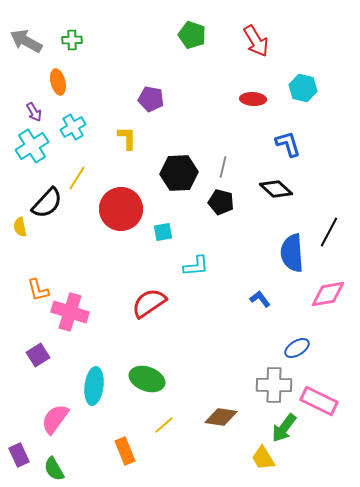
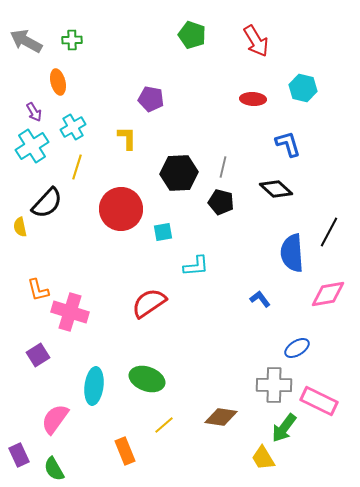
yellow line at (77, 178): moved 11 px up; rotated 15 degrees counterclockwise
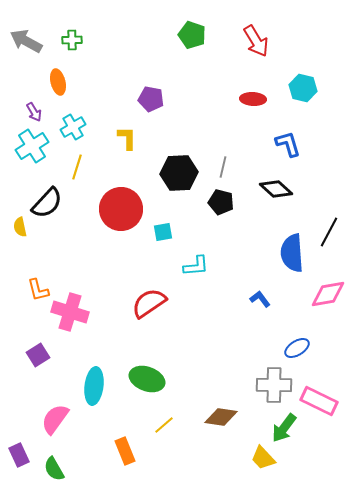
yellow trapezoid at (263, 458): rotated 12 degrees counterclockwise
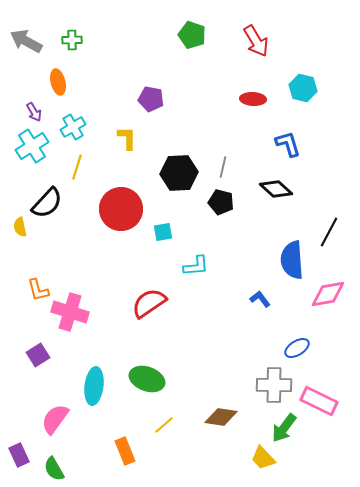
blue semicircle at (292, 253): moved 7 px down
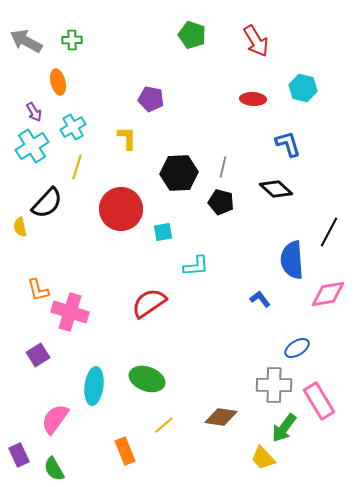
pink rectangle at (319, 401): rotated 33 degrees clockwise
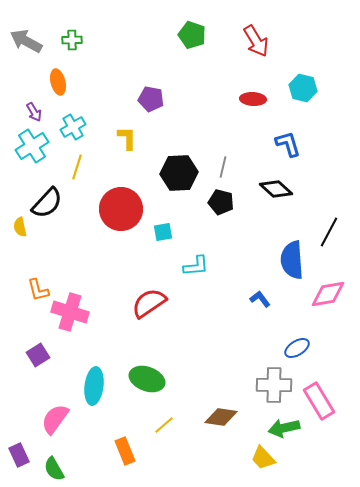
green arrow at (284, 428): rotated 40 degrees clockwise
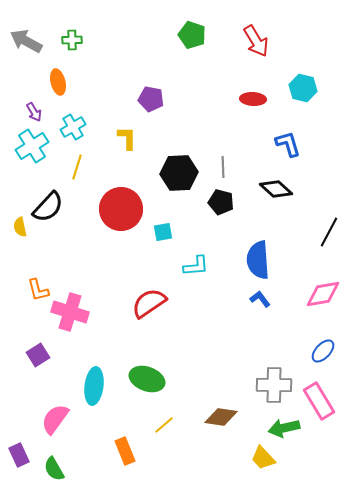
gray line at (223, 167): rotated 15 degrees counterclockwise
black semicircle at (47, 203): moved 1 px right, 4 px down
blue semicircle at (292, 260): moved 34 px left
pink diamond at (328, 294): moved 5 px left
blue ellipse at (297, 348): moved 26 px right, 3 px down; rotated 15 degrees counterclockwise
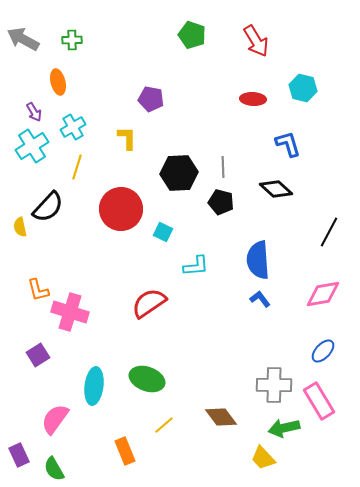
gray arrow at (26, 41): moved 3 px left, 2 px up
cyan square at (163, 232): rotated 36 degrees clockwise
brown diamond at (221, 417): rotated 44 degrees clockwise
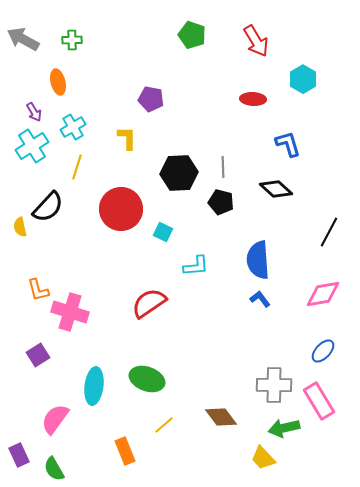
cyan hexagon at (303, 88): moved 9 px up; rotated 16 degrees clockwise
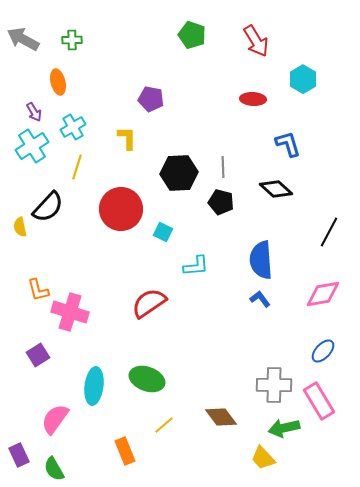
blue semicircle at (258, 260): moved 3 px right
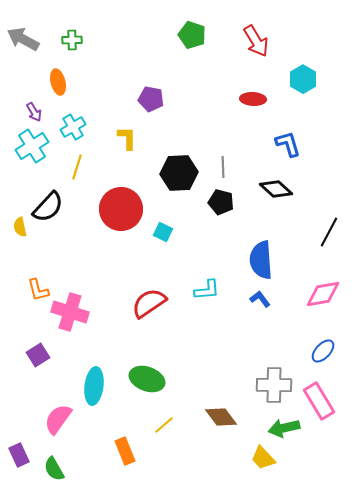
cyan L-shape at (196, 266): moved 11 px right, 24 px down
pink semicircle at (55, 419): moved 3 px right
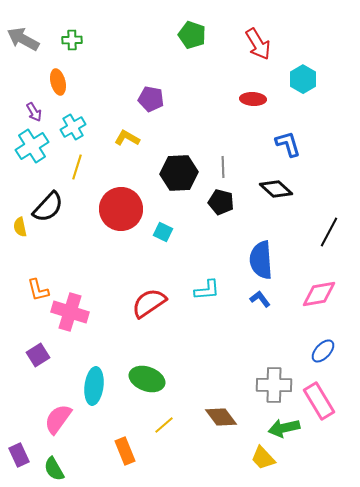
red arrow at (256, 41): moved 2 px right, 3 px down
yellow L-shape at (127, 138): rotated 60 degrees counterclockwise
pink diamond at (323, 294): moved 4 px left
